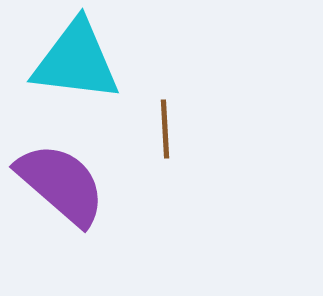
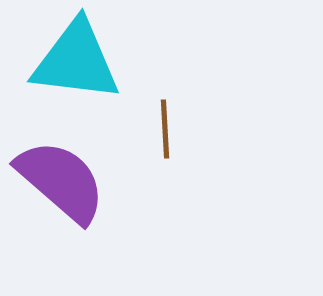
purple semicircle: moved 3 px up
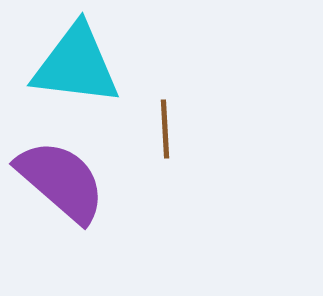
cyan triangle: moved 4 px down
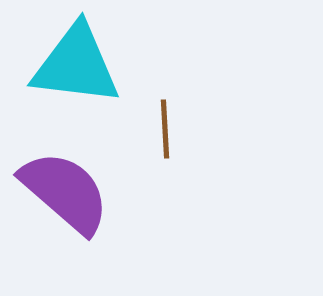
purple semicircle: moved 4 px right, 11 px down
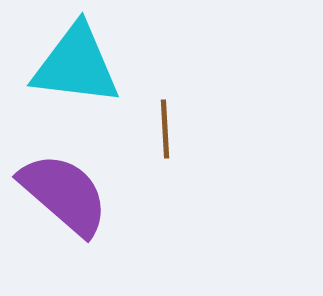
purple semicircle: moved 1 px left, 2 px down
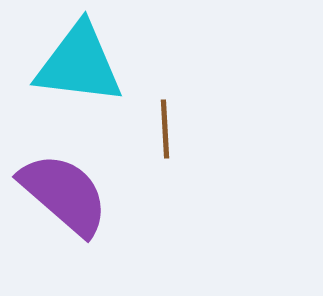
cyan triangle: moved 3 px right, 1 px up
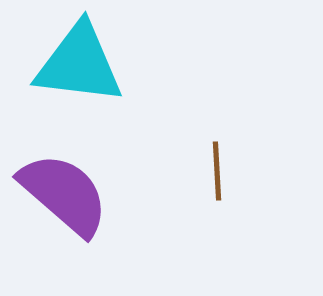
brown line: moved 52 px right, 42 px down
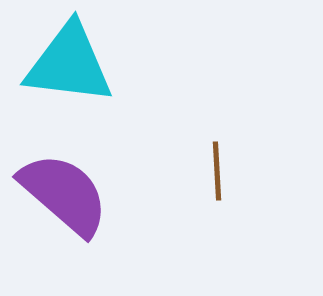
cyan triangle: moved 10 px left
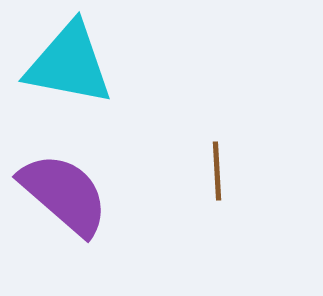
cyan triangle: rotated 4 degrees clockwise
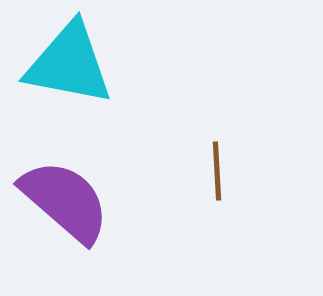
purple semicircle: moved 1 px right, 7 px down
